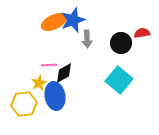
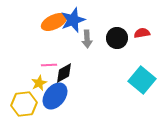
black circle: moved 4 px left, 5 px up
cyan square: moved 23 px right
blue ellipse: rotated 48 degrees clockwise
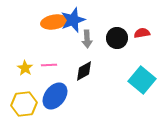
orange ellipse: rotated 15 degrees clockwise
black diamond: moved 20 px right, 2 px up
yellow star: moved 14 px left, 15 px up; rotated 14 degrees counterclockwise
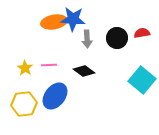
blue star: moved 1 px up; rotated 25 degrees clockwise
black diamond: rotated 65 degrees clockwise
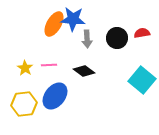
orange ellipse: moved 2 px down; rotated 50 degrees counterclockwise
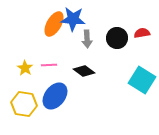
cyan square: rotated 8 degrees counterclockwise
yellow hexagon: rotated 15 degrees clockwise
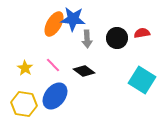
pink line: moved 4 px right; rotated 49 degrees clockwise
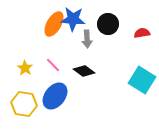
black circle: moved 9 px left, 14 px up
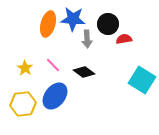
orange ellipse: moved 6 px left; rotated 15 degrees counterclockwise
red semicircle: moved 18 px left, 6 px down
black diamond: moved 1 px down
yellow hexagon: moved 1 px left; rotated 15 degrees counterclockwise
